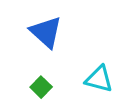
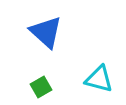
green square: rotated 15 degrees clockwise
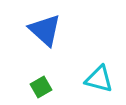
blue triangle: moved 1 px left, 2 px up
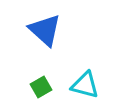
cyan triangle: moved 14 px left, 6 px down
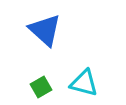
cyan triangle: moved 1 px left, 2 px up
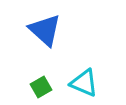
cyan triangle: rotated 8 degrees clockwise
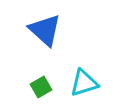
cyan triangle: rotated 40 degrees counterclockwise
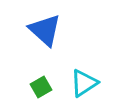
cyan triangle: rotated 16 degrees counterclockwise
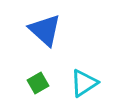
green square: moved 3 px left, 4 px up
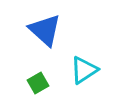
cyan triangle: moved 13 px up
